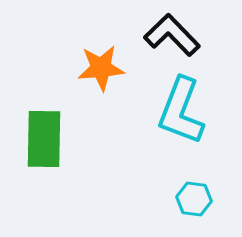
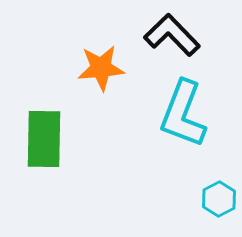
cyan L-shape: moved 2 px right, 3 px down
cyan hexagon: moved 25 px right; rotated 24 degrees clockwise
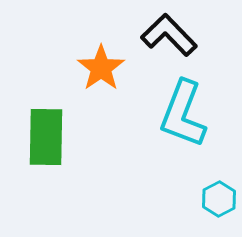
black L-shape: moved 3 px left
orange star: rotated 30 degrees counterclockwise
green rectangle: moved 2 px right, 2 px up
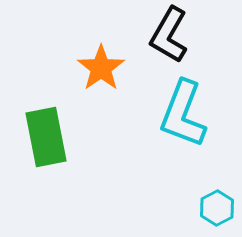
black L-shape: rotated 106 degrees counterclockwise
green rectangle: rotated 12 degrees counterclockwise
cyan hexagon: moved 2 px left, 9 px down
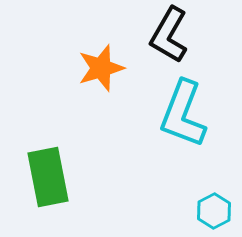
orange star: rotated 18 degrees clockwise
green rectangle: moved 2 px right, 40 px down
cyan hexagon: moved 3 px left, 3 px down
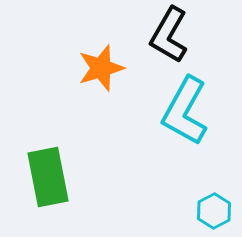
cyan L-shape: moved 2 px right, 3 px up; rotated 8 degrees clockwise
